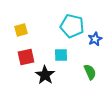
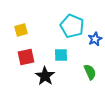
cyan pentagon: rotated 10 degrees clockwise
black star: moved 1 px down
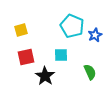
blue star: moved 4 px up
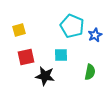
yellow square: moved 2 px left
green semicircle: rotated 35 degrees clockwise
black star: rotated 24 degrees counterclockwise
